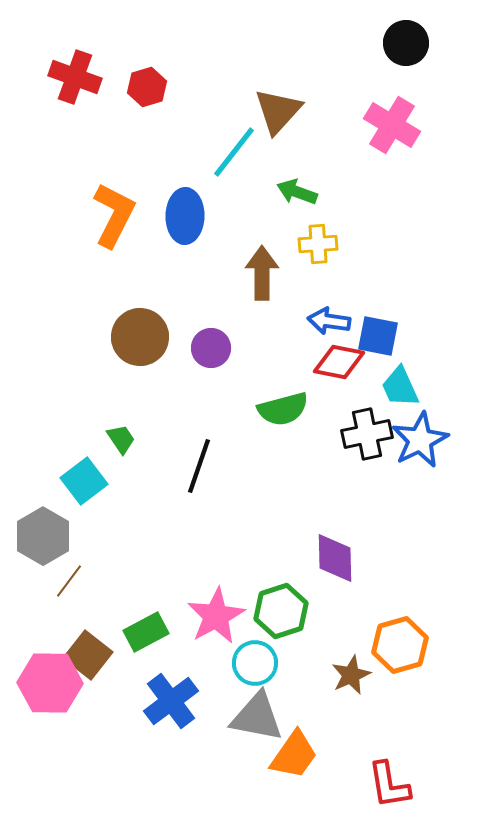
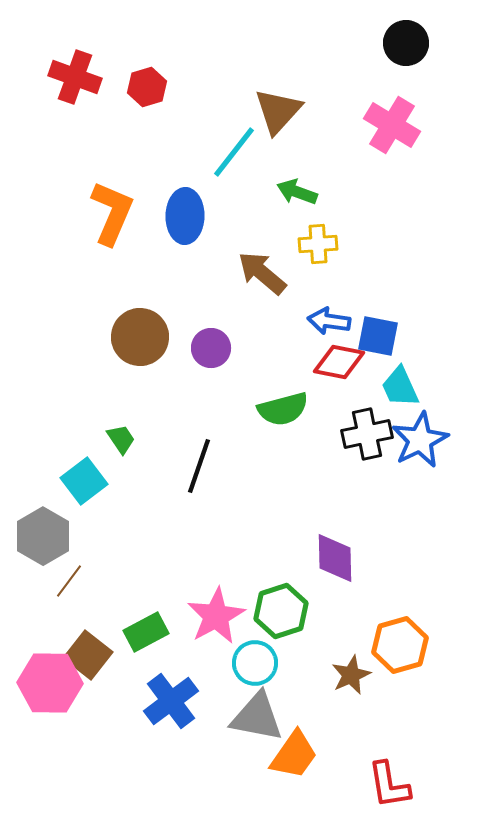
orange L-shape: moved 2 px left, 2 px up; rotated 4 degrees counterclockwise
brown arrow: rotated 50 degrees counterclockwise
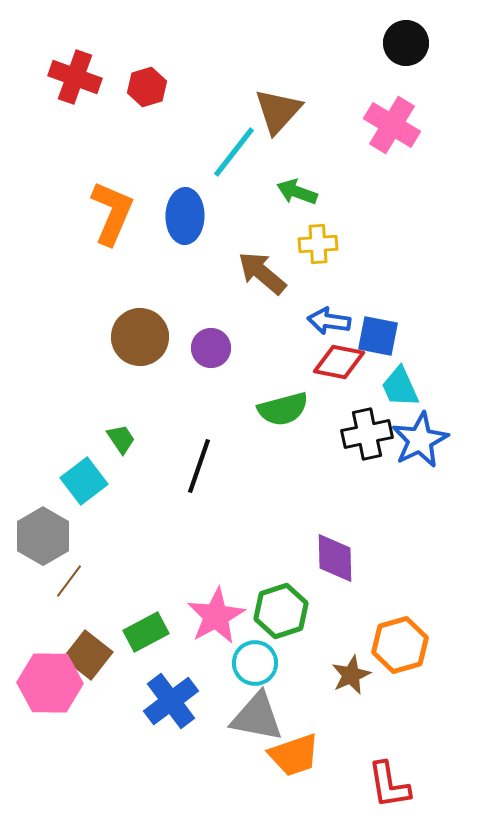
orange trapezoid: rotated 36 degrees clockwise
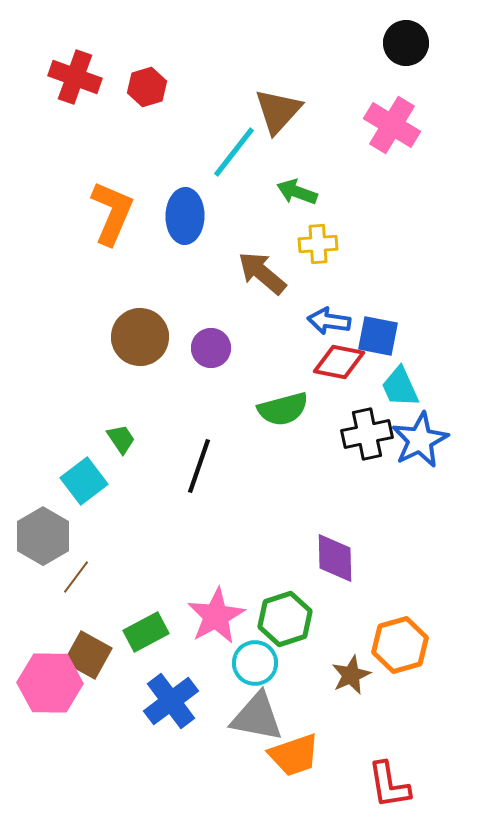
brown line: moved 7 px right, 4 px up
green hexagon: moved 4 px right, 8 px down
brown square: rotated 9 degrees counterclockwise
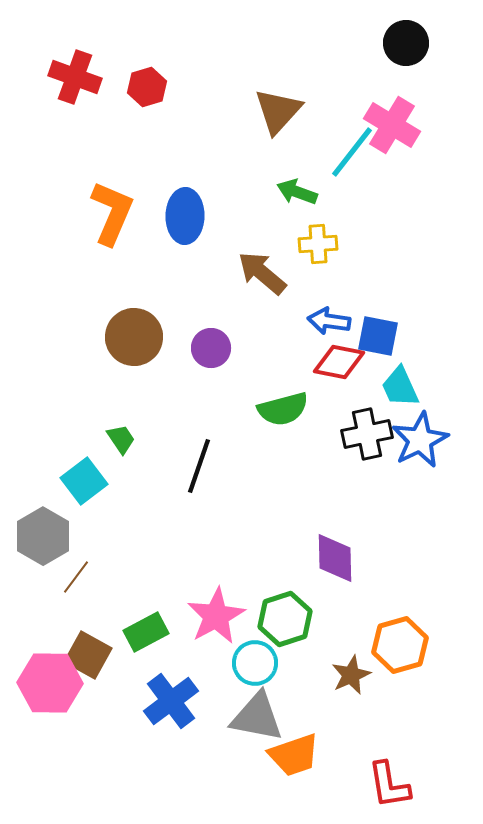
cyan line: moved 118 px right
brown circle: moved 6 px left
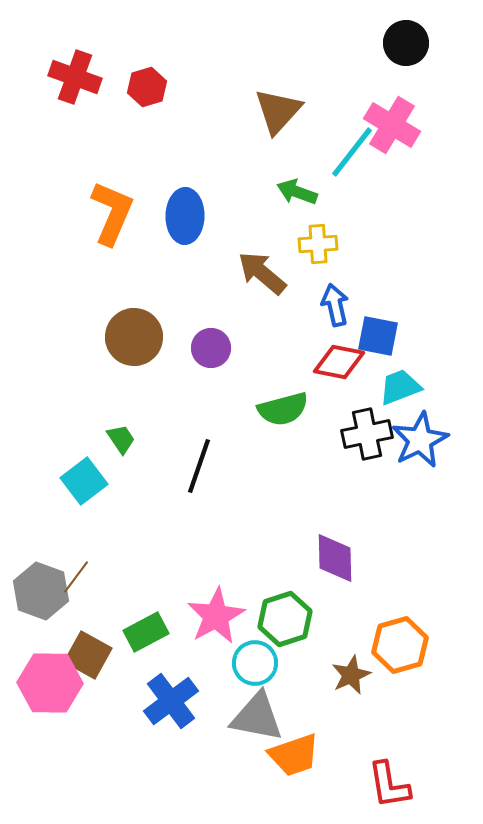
blue arrow: moved 6 px right, 16 px up; rotated 69 degrees clockwise
cyan trapezoid: rotated 93 degrees clockwise
gray hexagon: moved 2 px left, 55 px down; rotated 10 degrees counterclockwise
